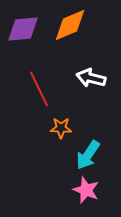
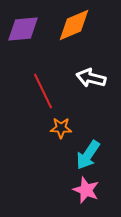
orange diamond: moved 4 px right
red line: moved 4 px right, 2 px down
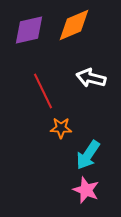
purple diamond: moved 6 px right, 1 px down; rotated 8 degrees counterclockwise
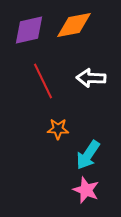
orange diamond: rotated 12 degrees clockwise
white arrow: rotated 12 degrees counterclockwise
red line: moved 10 px up
orange star: moved 3 px left, 1 px down
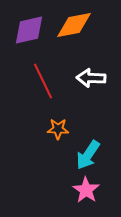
pink star: rotated 12 degrees clockwise
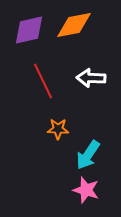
pink star: rotated 16 degrees counterclockwise
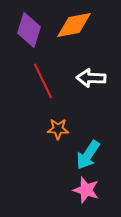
purple diamond: rotated 60 degrees counterclockwise
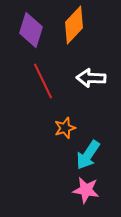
orange diamond: rotated 36 degrees counterclockwise
purple diamond: moved 2 px right
orange star: moved 7 px right, 1 px up; rotated 20 degrees counterclockwise
pink star: rotated 8 degrees counterclockwise
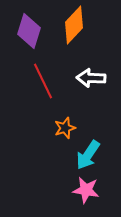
purple diamond: moved 2 px left, 1 px down
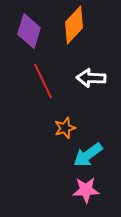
cyan arrow: rotated 20 degrees clockwise
pink star: rotated 12 degrees counterclockwise
